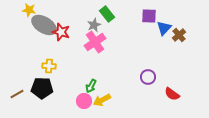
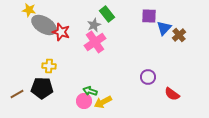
green arrow: moved 1 px left, 5 px down; rotated 80 degrees clockwise
yellow arrow: moved 1 px right, 2 px down
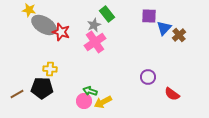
yellow cross: moved 1 px right, 3 px down
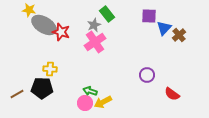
purple circle: moved 1 px left, 2 px up
pink circle: moved 1 px right, 2 px down
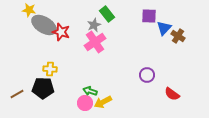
brown cross: moved 1 px left, 1 px down; rotated 16 degrees counterclockwise
black pentagon: moved 1 px right
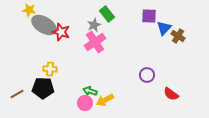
red semicircle: moved 1 px left
yellow arrow: moved 2 px right, 2 px up
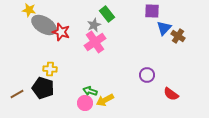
purple square: moved 3 px right, 5 px up
black pentagon: rotated 15 degrees clockwise
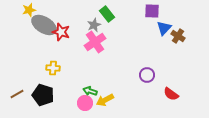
yellow star: rotated 24 degrees counterclockwise
yellow cross: moved 3 px right, 1 px up
black pentagon: moved 7 px down
